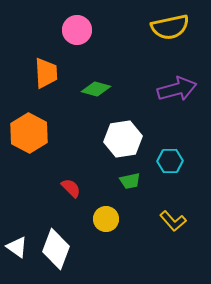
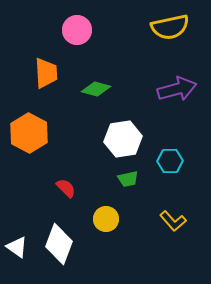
green trapezoid: moved 2 px left, 2 px up
red semicircle: moved 5 px left
white diamond: moved 3 px right, 5 px up
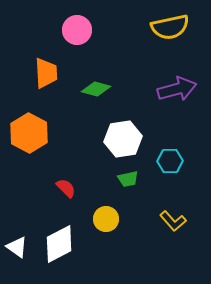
white diamond: rotated 42 degrees clockwise
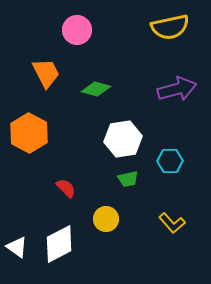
orange trapezoid: rotated 24 degrees counterclockwise
yellow L-shape: moved 1 px left, 2 px down
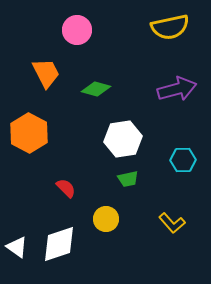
cyan hexagon: moved 13 px right, 1 px up
white diamond: rotated 9 degrees clockwise
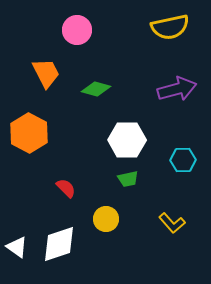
white hexagon: moved 4 px right, 1 px down; rotated 9 degrees clockwise
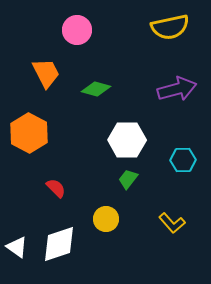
green trapezoid: rotated 140 degrees clockwise
red semicircle: moved 10 px left
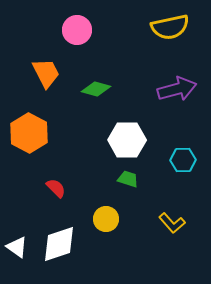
green trapezoid: rotated 70 degrees clockwise
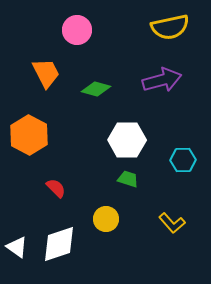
purple arrow: moved 15 px left, 9 px up
orange hexagon: moved 2 px down
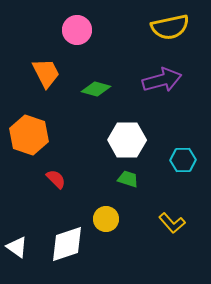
orange hexagon: rotated 9 degrees counterclockwise
red semicircle: moved 9 px up
white diamond: moved 8 px right
